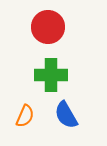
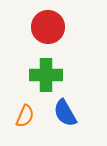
green cross: moved 5 px left
blue semicircle: moved 1 px left, 2 px up
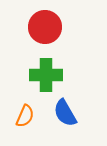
red circle: moved 3 px left
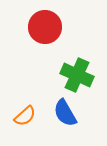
green cross: moved 31 px right; rotated 24 degrees clockwise
orange semicircle: rotated 25 degrees clockwise
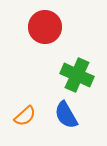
blue semicircle: moved 1 px right, 2 px down
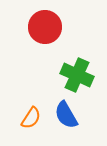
orange semicircle: moved 6 px right, 2 px down; rotated 15 degrees counterclockwise
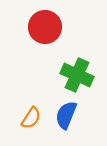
blue semicircle: rotated 52 degrees clockwise
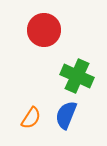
red circle: moved 1 px left, 3 px down
green cross: moved 1 px down
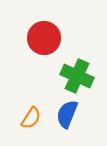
red circle: moved 8 px down
blue semicircle: moved 1 px right, 1 px up
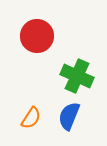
red circle: moved 7 px left, 2 px up
blue semicircle: moved 2 px right, 2 px down
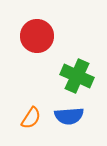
blue semicircle: rotated 116 degrees counterclockwise
